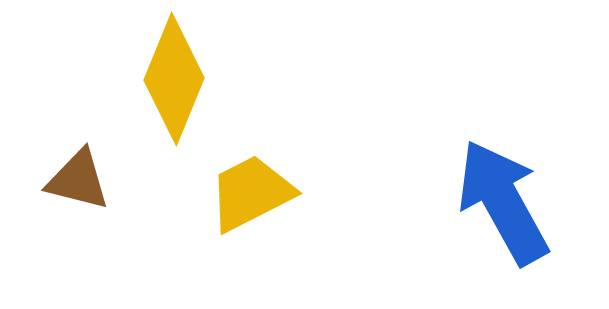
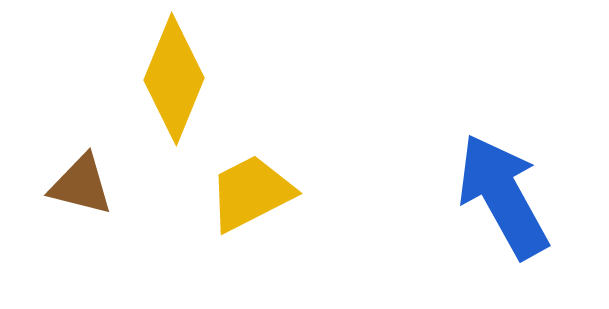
brown triangle: moved 3 px right, 5 px down
blue arrow: moved 6 px up
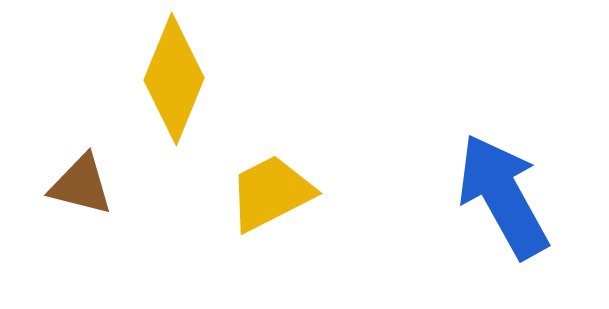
yellow trapezoid: moved 20 px right
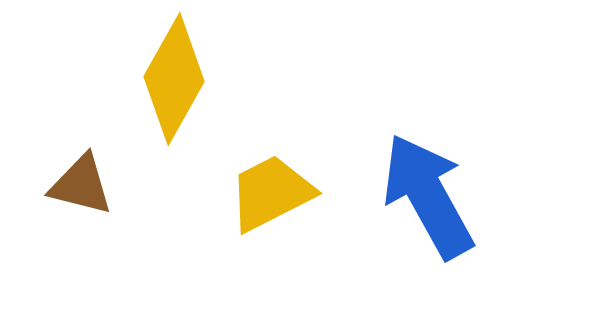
yellow diamond: rotated 7 degrees clockwise
blue arrow: moved 75 px left
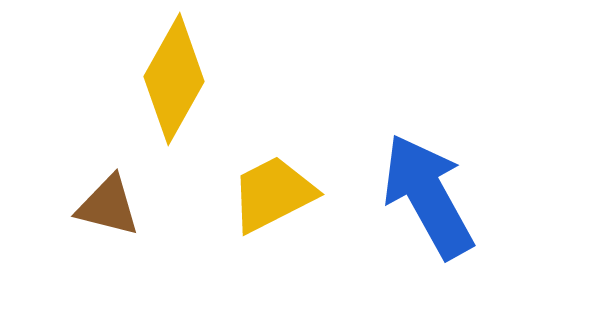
brown triangle: moved 27 px right, 21 px down
yellow trapezoid: moved 2 px right, 1 px down
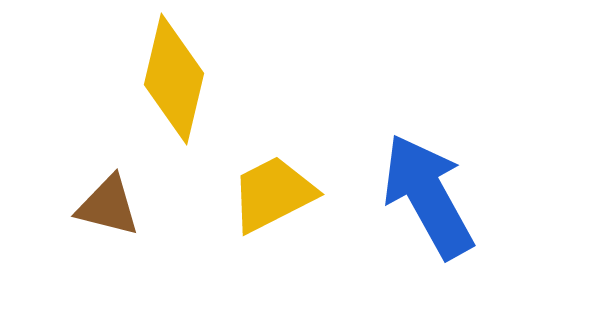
yellow diamond: rotated 16 degrees counterclockwise
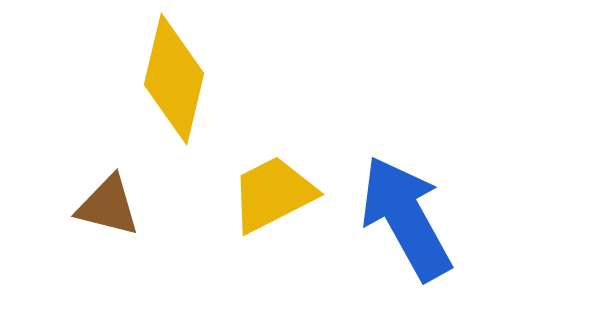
blue arrow: moved 22 px left, 22 px down
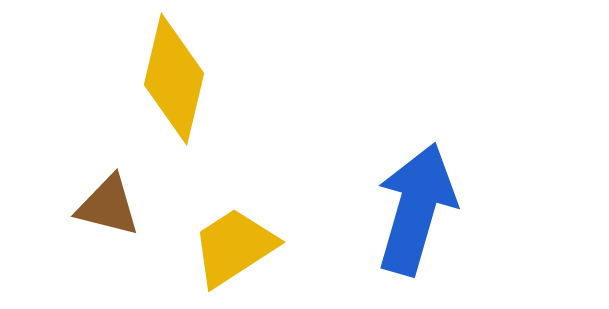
yellow trapezoid: moved 39 px left, 53 px down; rotated 6 degrees counterclockwise
blue arrow: moved 10 px right, 9 px up; rotated 45 degrees clockwise
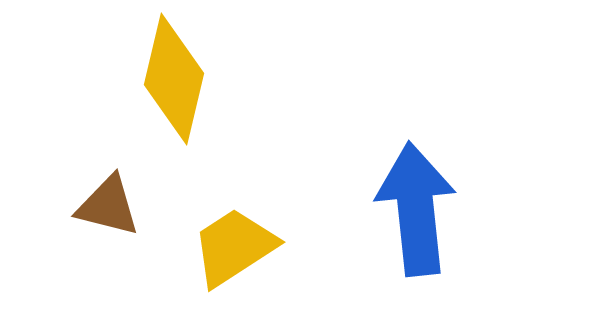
blue arrow: rotated 22 degrees counterclockwise
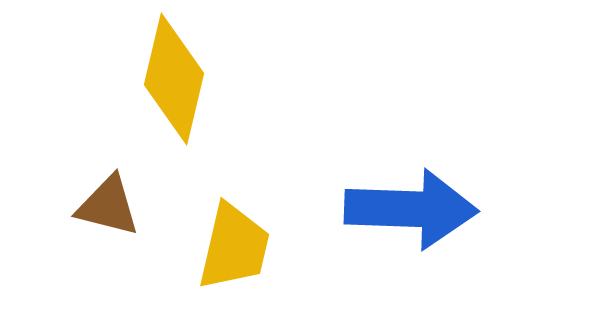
blue arrow: moved 5 px left; rotated 98 degrees clockwise
yellow trapezoid: rotated 136 degrees clockwise
